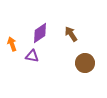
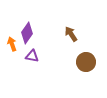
purple diamond: moved 13 px left; rotated 20 degrees counterclockwise
brown circle: moved 1 px right, 1 px up
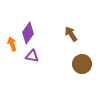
purple diamond: moved 1 px right
brown circle: moved 4 px left, 2 px down
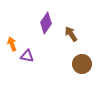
purple diamond: moved 18 px right, 10 px up
purple triangle: moved 5 px left
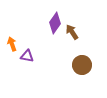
purple diamond: moved 9 px right
brown arrow: moved 1 px right, 2 px up
brown circle: moved 1 px down
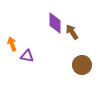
purple diamond: rotated 35 degrees counterclockwise
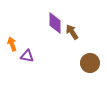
brown circle: moved 8 px right, 2 px up
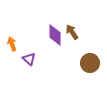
purple diamond: moved 12 px down
purple triangle: moved 2 px right, 3 px down; rotated 32 degrees clockwise
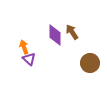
orange arrow: moved 12 px right, 3 px down
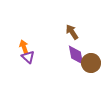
purple diamond: moved 21 px right, 20 px down; rotated 10 degrees counterclockwise
purple triangle: moved 1 px left, 2 px up
brown circle: moved 1 px right
